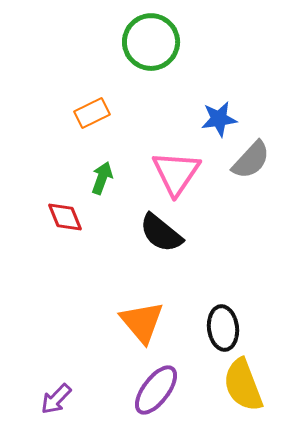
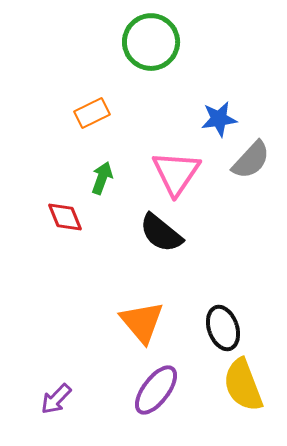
black ellipse: rotated 12 degrees counterclockwise
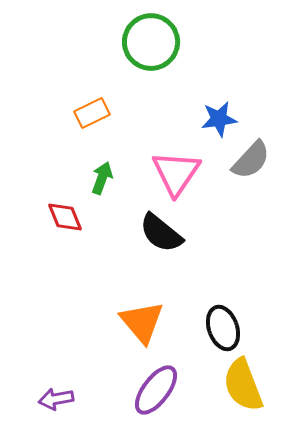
purple arrow: rotated 36 degrees clockwise
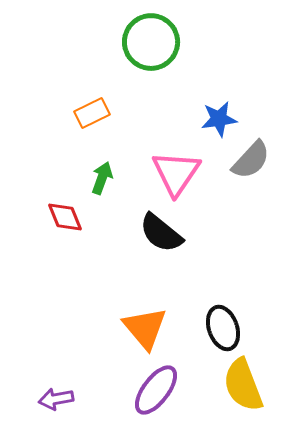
orange triangle: moved 3 px right, 6 px down
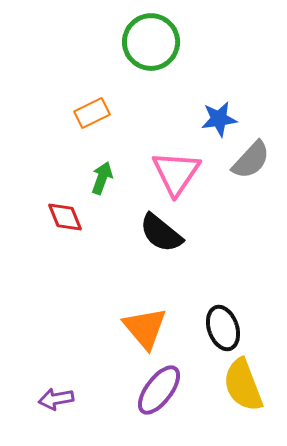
purple ellipse: moved 3 px right
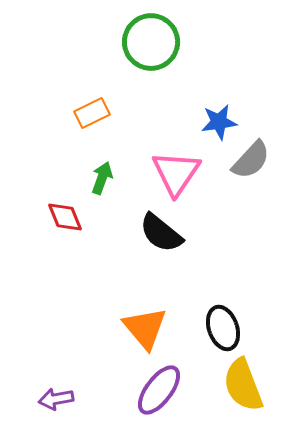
blue star: moved 3 px down
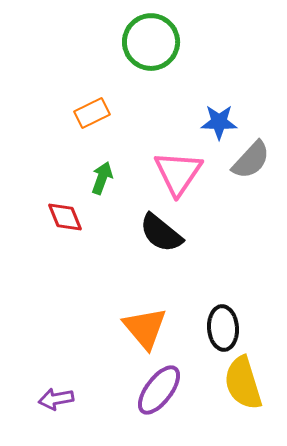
blue star: rotated 9 degrees clockwise
pink triangle: moved 2 px right
black ellipse: rotated 15 degrees clockwise
yellow semicircle: moved 2 px up; rotated 4 degrees clockwise
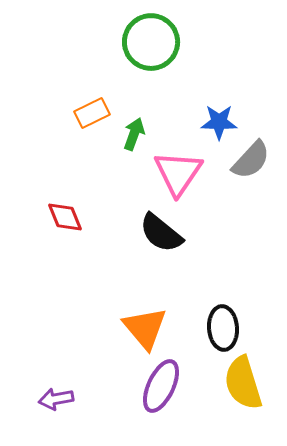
green arrow: moved 32 px right, 44 px up
purple ellipse: moved 2 px right, 4 px up; rotated 12 degrees counterclockwise
